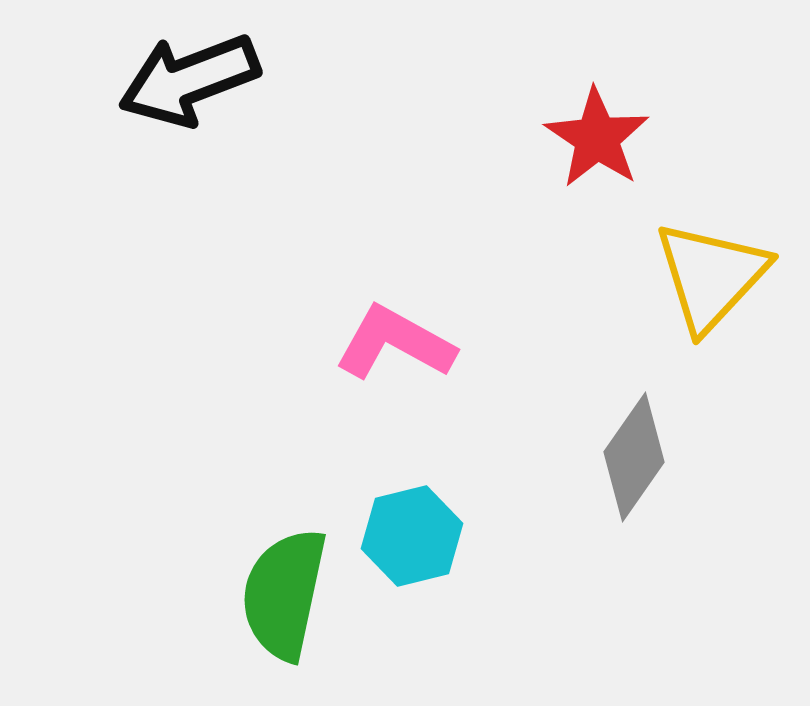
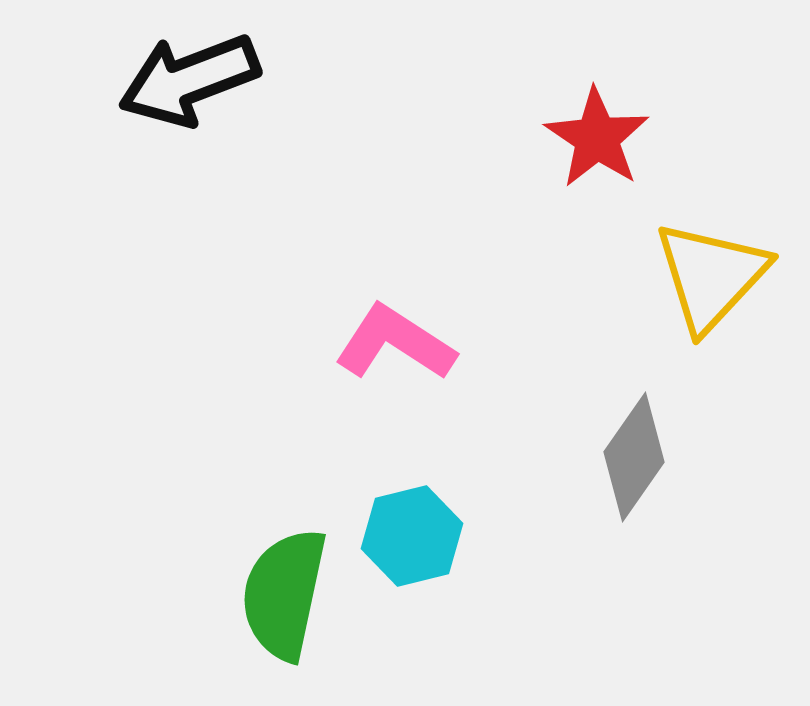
pink L-shape: rotated 4 degrees clockwise
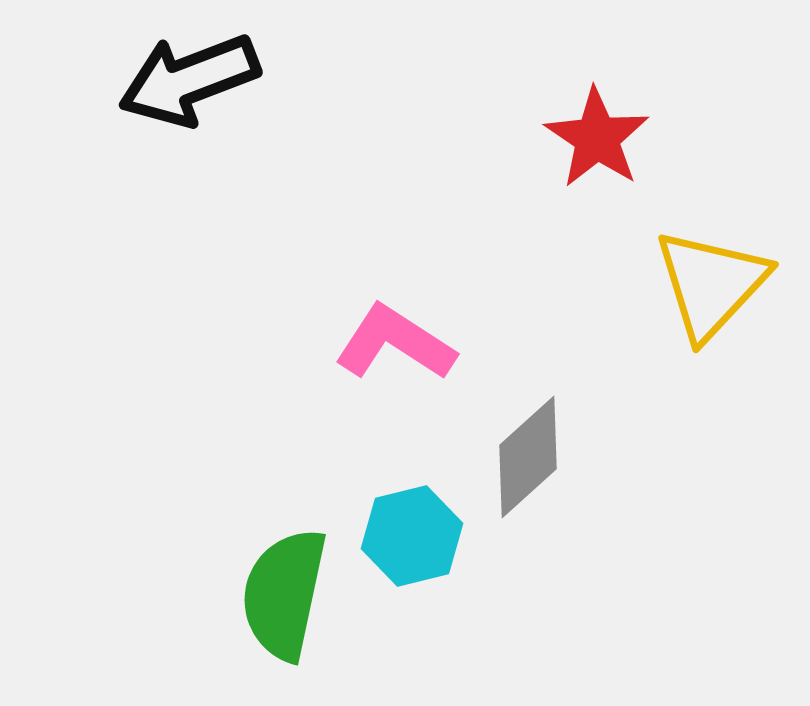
yellow triangle: moved 8 px down
gray diamond: moved 106 px left; rotated 13 degrees clockwise
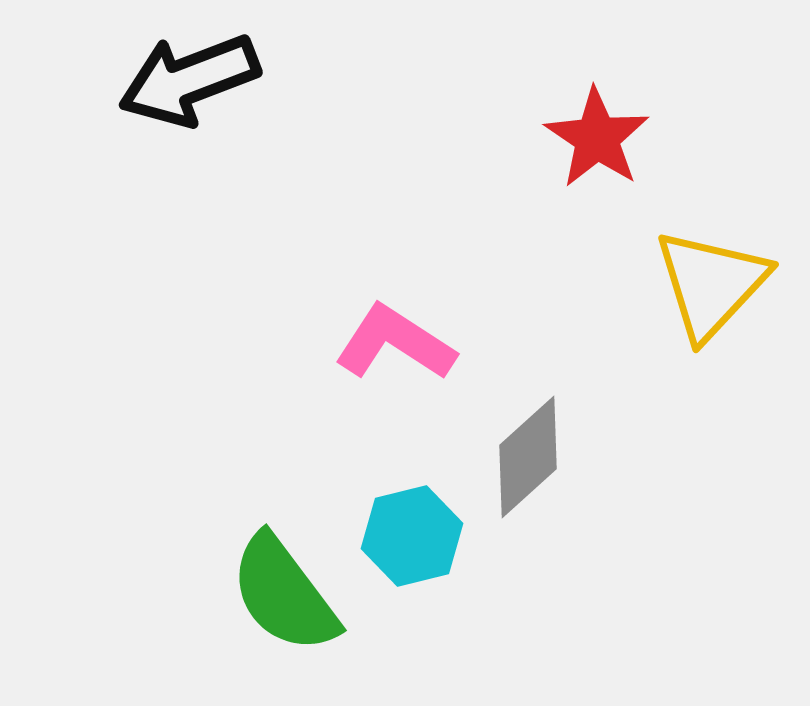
green semicircle: rotated 49 degrees counterclockwise
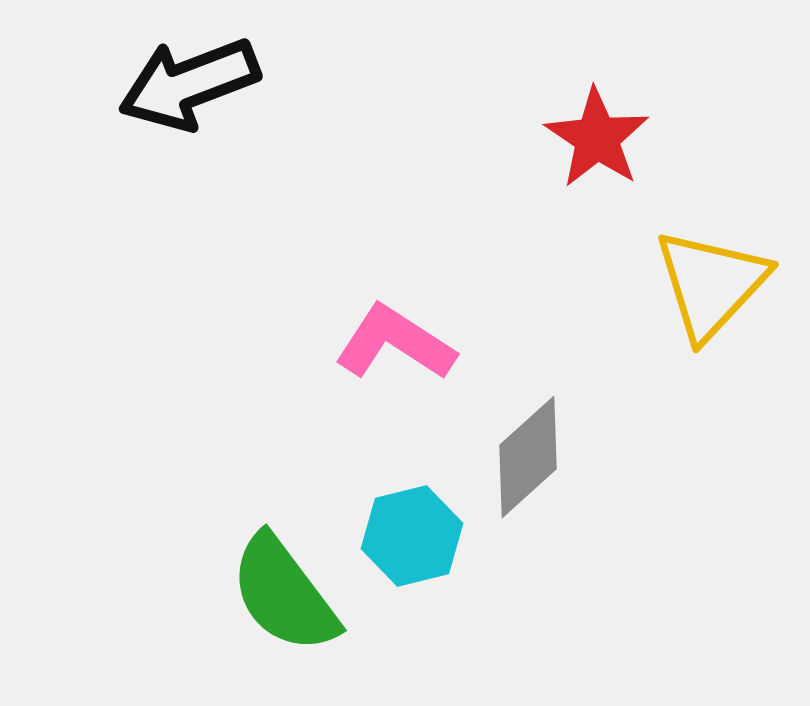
black arrow: moved 4 px down
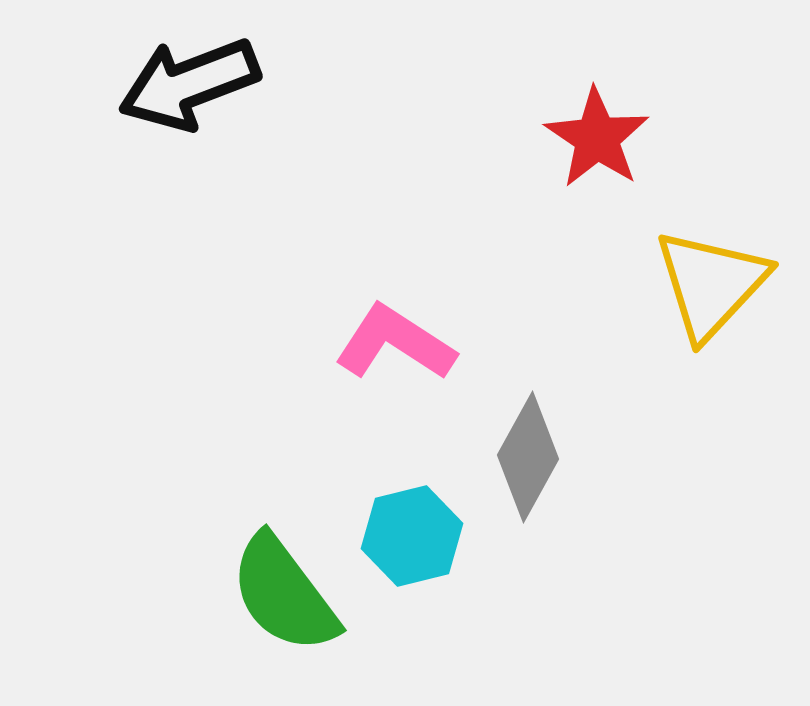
gray diamond: rotated 19 degrees counterclockwise
